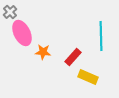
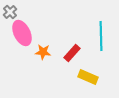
red rectangle: moved 1 px left, 4 px up
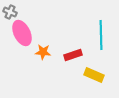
gray cross: rotated 24 degrees counterclockwise
cyan line: moved 1 px up
red rectangle: moved 1 px right, 2 px down; rotated 30 degrees clockwise
yellow rectangle: moved 6 px right, 2 px up
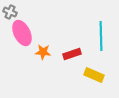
cyan line: moved 1 px down
red rectangle: moved 1 px left, 1 px up
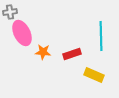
gray cross: rotated 32 degrees counterclockwise
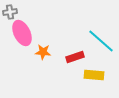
cyan line: moved 5 px down; rotated 48 degrees counterclockwise
red rectangle: moved 3 px right, 3 px down
yellow rectangle: rotated 18 degrees counterclockwise
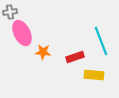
cyan line: rotated 28 degrees clockwise
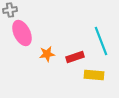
gray cross: moved 2 px up
orange star: moved 4 px right, 2 px down; rotated 14 degrees counterclockwise
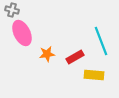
gray cross: moved 2 px right; rotated 24 degrees clockwise
red rectangle: rotated 12 degrees counterclockwise
